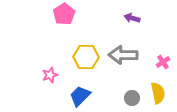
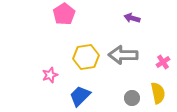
yellow hexagon: rotated 10 degrees counterclockwise
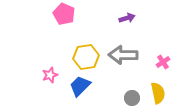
pink pentagon: rotated 15 degrees counterclockwise
purple arrow: moved 5 px left; rotated 147 degrees clockwise
blue trapezoid: moved 10 px up
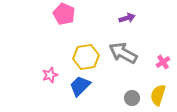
gray arrow: moved 2 px up; rotated 28 degrees clockwise
yellow semicircle: moved 2 px down; rotated 150 degrees counterclockwise
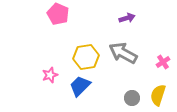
pink pentagon: moved 6 px left
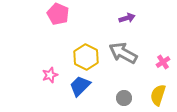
yellow hexagon: rotated 25 degrees counterclockwise
gray circle: moved 8 px left
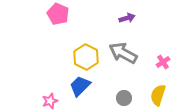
pink star: moved 26 px down
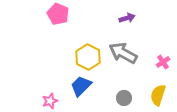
yellow hexagon: moved 2 px right
blue trapezoid: moved 1 px right
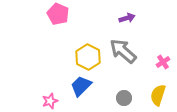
gray arrow: moved 2 px up; rotated 12 degrees clockwise
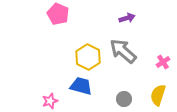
blue trapezoid: rotated 60 degrees clockwise
gray circle: moved 1 px down
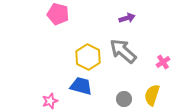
pink pentagon: rotated 10 degrees counterclockwise
yellow semicircle: moved 6 px left
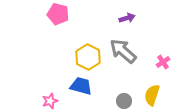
gray circle: moved 2 px down
